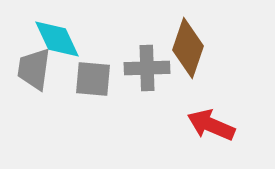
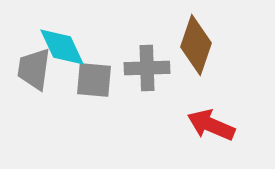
cyan diamond: moved 5 px right, 8 px down
brown diamond: moved 8 px right, 3 px up
gray square: moved 1 px right, 1 px down
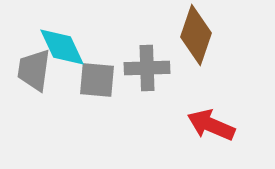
brown diamond: moved 10 px up
gray trapezoid: moved 1 px down
gray square: moved 3 px right
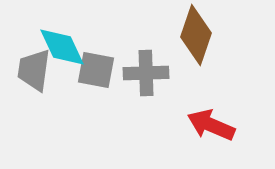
gray cross: moved 1 px left, 5 px down
gray square: moved 1 px left, 10 px up; rotated 6 degrees clockwise
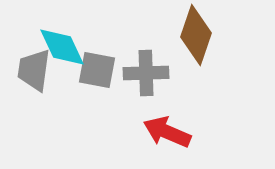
gray square: moved 1 px right
red arrow: moved 44 px left, 7 px down
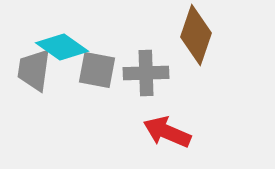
cyan diamond: rotated 30 degrees counterclockwise
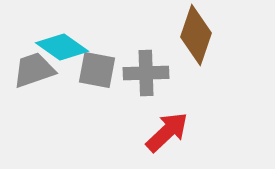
gray trapezoid: rotated 63 degrees clockwise
red arrow: rotated 114 degrees clockwise
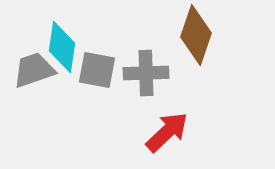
cyan diamond: rotated 63 degrees clockwise
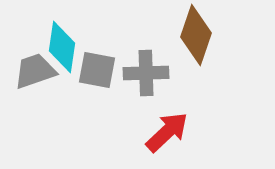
gray trapezoid: moved 1 px right, 1 px down
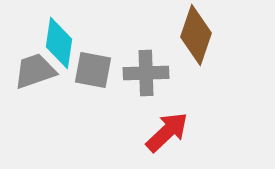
cyan diamond: moved 3 px left, 4 px up
gray square: moved 4 px left
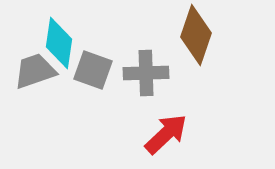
gray square: rotated 9 degrees clockwise
red arrow: moved 1 px left, 2 px down
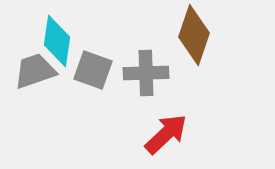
brown diamond: moved 2 px left
cyan diamond: moved 2 px left, 2 px up
